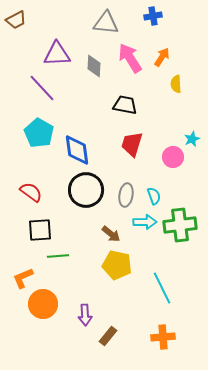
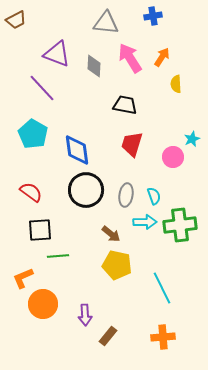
purple triangle: rotated 24 degrees clockwise
cyan pentagon: moved 6 px left, 1 px down
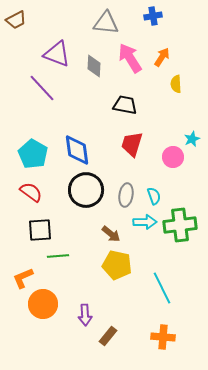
cyan pentagon: moved 20 px down
orange cross: rotated 10 degrees clockwise
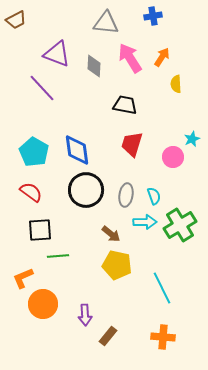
cyan pentagon: moved 1 px right, 2 px up
green cross: rotated 24 degrees counterclockwise
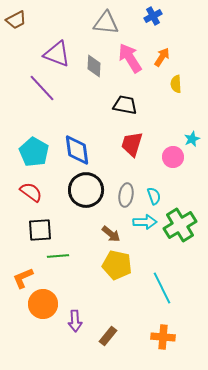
blue cross: rotated 18 degrees counterclockwise
purple arrow: moved 10 px left, 6 px down
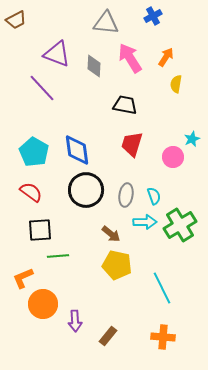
orange arrow: moved 4 px right
yellow semicircle: rotated 12 degrees clockwise
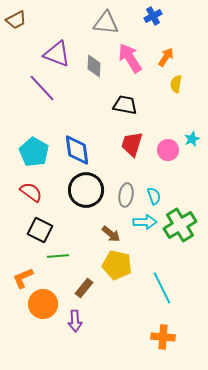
pink circle: moved 5 px left, 7 px up
black square: rotated 30 degrees clockwise
brown rectangle: moved 24 px left, 48 px up
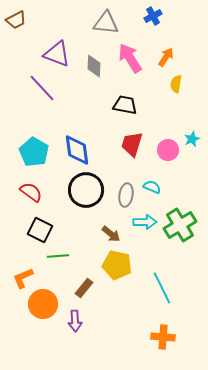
cyan semicircle: moved 2 px left, 9 px up; rotated 48 degrees counterclockwise
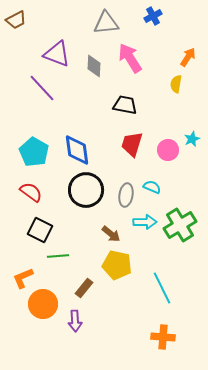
gray triangle: rotated 12 degrees counterclockwise
orange arrow: moved 22 px right
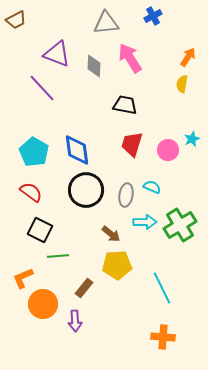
yellow semicircle: moved 6 px right
yellow pentagon: rotated 16 degrees counterclockwise
